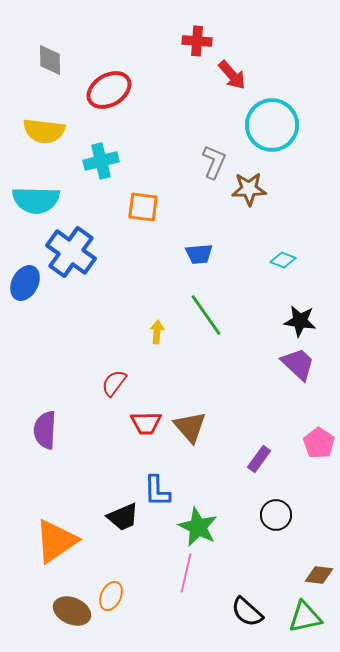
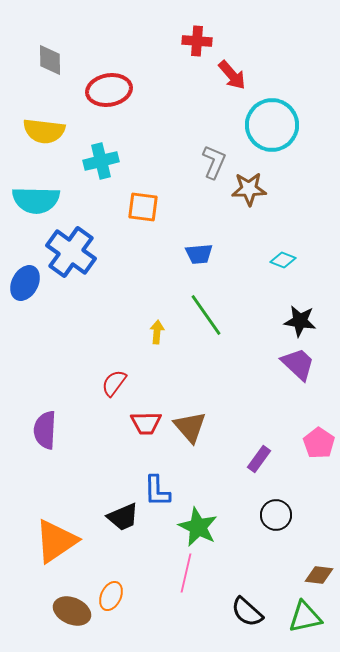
red ellipse: rotated 21 degrees clockwise
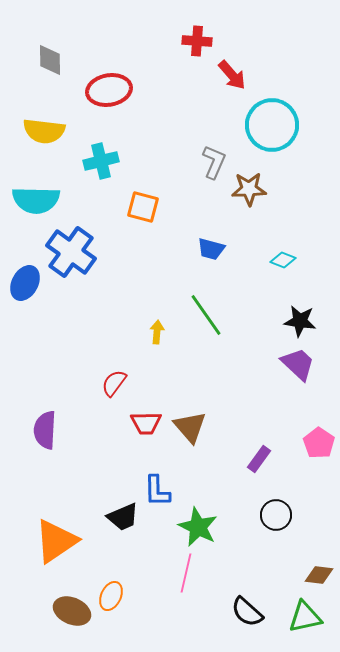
orange square: rotated 8 degrees clockwise
blue trapezoid: moved 12 px right, 5 px up; rotated 20 degrees clockwise
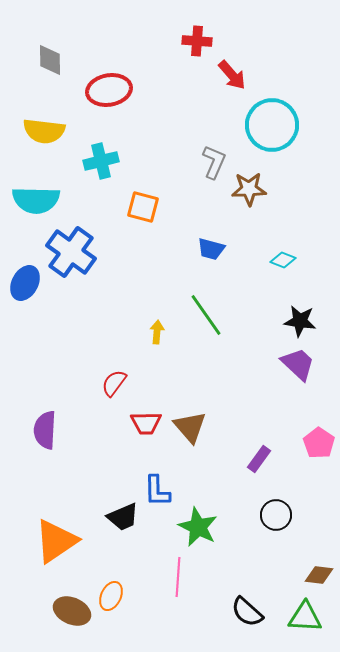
pink line: moved 8 px left, 4 px down; rotated 9 degrees counterclockwise
green triangle: rotated 15 degrees clockwise
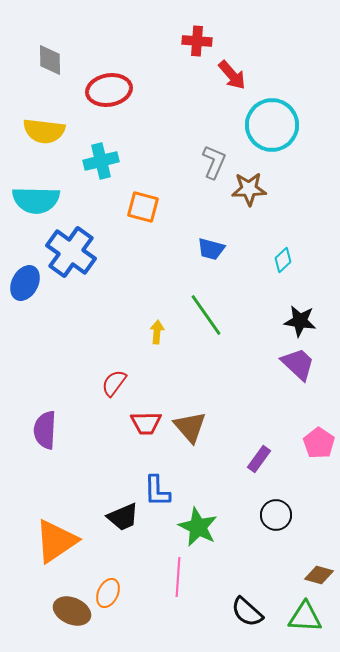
cyan diamond: rotated 65 degrees counterclockwise
brown diamond: rotated 8 degrees clockwise
orange ellipse: moved 3 px left, 3 px up
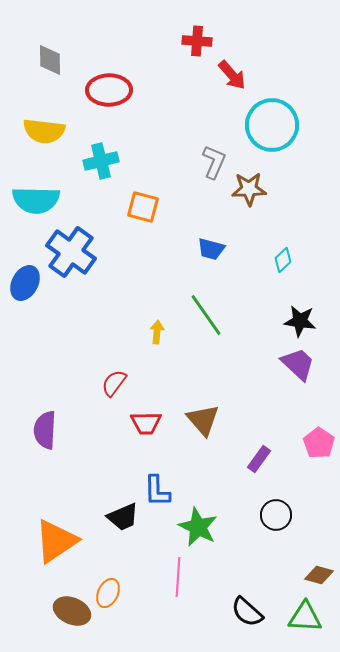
red ellipse: rotated 9 degrees clockwise
brown triangle: moved 13 px right, 7 px up
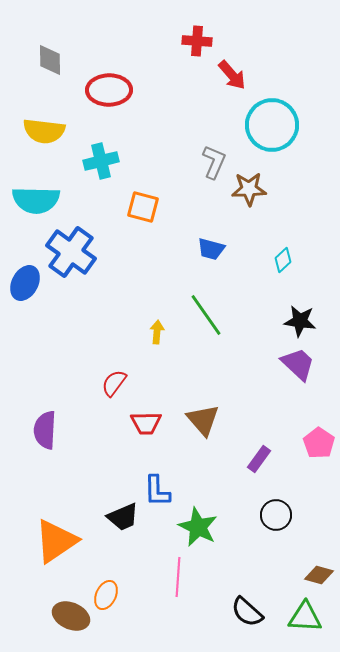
orange ellipse: moved 2 px left, 2 px down
brown ellipse: moved 1 px left, 5 px down
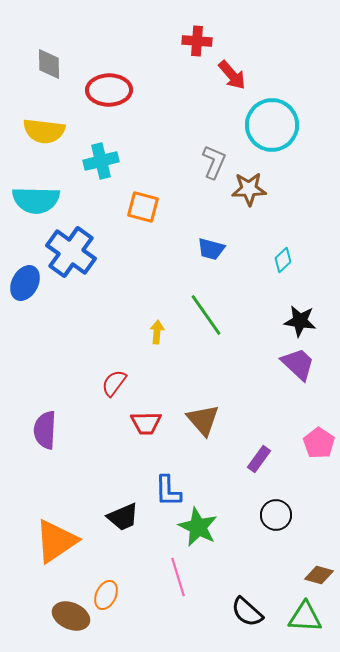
gray diamond: moved 1 px left, 4 px down
blue L-shape: moved 11 px right
pink line: rotated 21 degrees counterclockwise
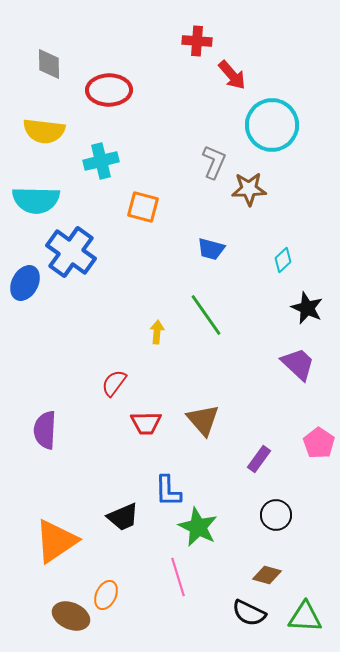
black star: moved 7 px right, 13 px up; rotated 16 degrees clockwise
brown diamond: moved 52 px left
black semicircle: moved 2 px right, 1 px down; rotated 16 degrees counterclockwise
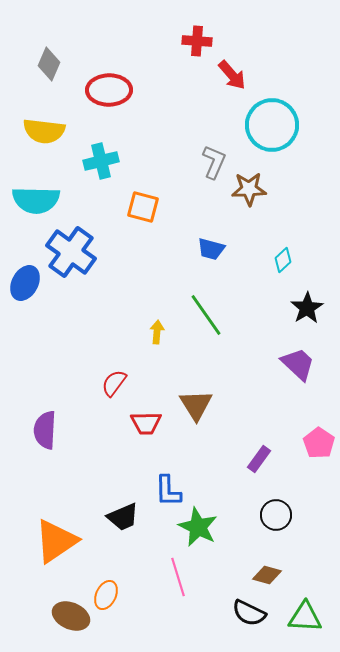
gray diamond: rotated 24 degrees clockwise
black star: rotated 16 degrees clockwise
brown triangle: moved 7 px left, 15 px up; rotated 9 degrees clockwise
